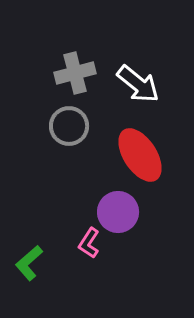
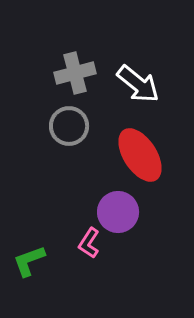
green L-shape: moved 2 px up; rotated 21 degrees clockwise
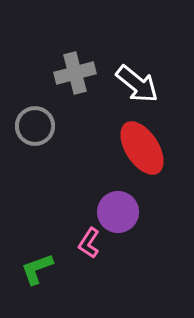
white arrow: moved 1 px left
gray circle: moved 34 px left
red ellipse: moved 2 px right, 7 px up
green L-shape: moved 8 px right, 8 px down
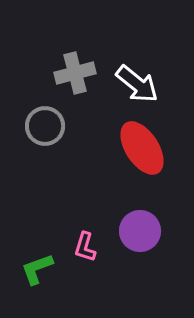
gray circle: moved 10 px right
purple circle: moved 22 px right, 19 px down
pink L-shape: moved 4 px left, 4 px down; rotated 16 degrees counterclockwise
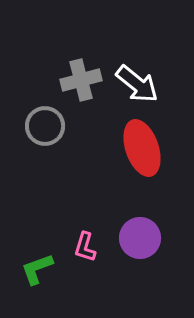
gray cross: moved 6 px right, 7 px down
red ellipse: rotated 14 degrees clockwise
purple circle: moved 7 px down
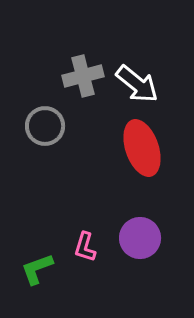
gray cross: moved 2 px right, 4 px up
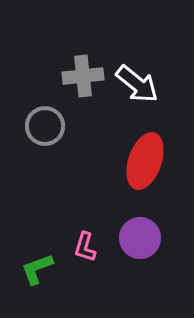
gray cross: rotated 9 degrees clockwise
red ellipse: moved 3 px right, 13 px down; rotated 38 degrees clockwise
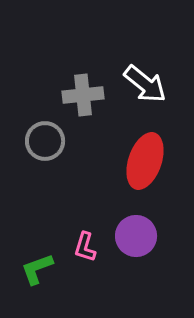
gray cross: moved 19 px down
white arrow: moved 8 px right
gray circle: moved 15 px down
purple circle: moved 4 px left, 2 px up
